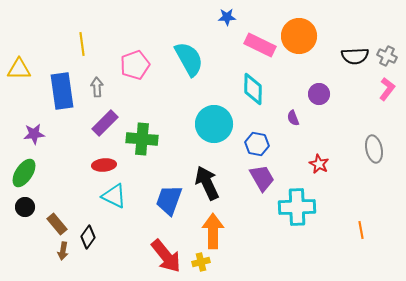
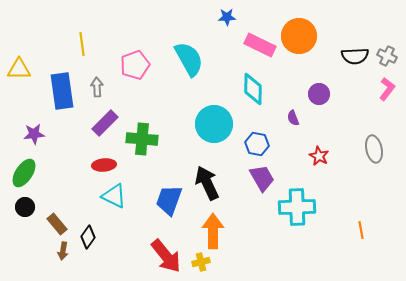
red star: moved 8 px up
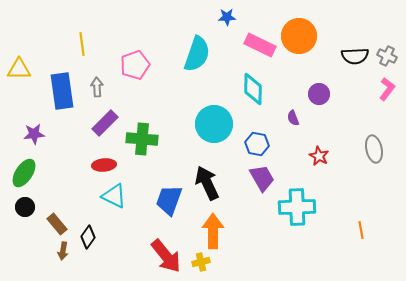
cyan semicircle: moved 8 px right, 5 px up; rotated 48 degrees clockwise
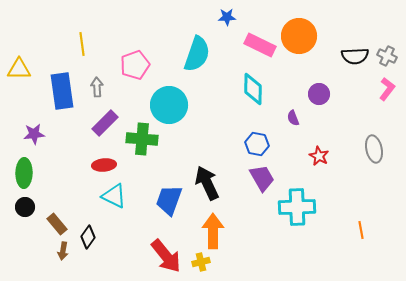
cyan circle: moved 45 px left, 19 px up
green ellipse: rotated 32 degrees counterclockwise
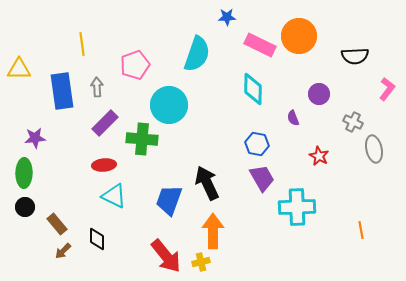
gray cross: moved 34 px left, 66 px down
purple star: moved 1 px right, 4 px down
black diamond: moved 9 px right, 2 px down; rotated 35 degrees counterclockwise
brown arrow: rotated 36 degrees clockwise
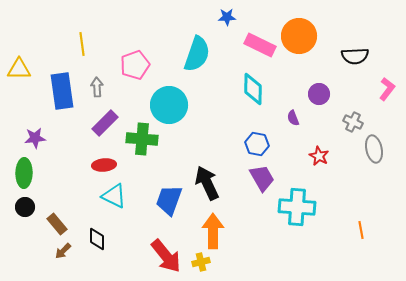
cyan cross: rotated 6 degrees clockwise
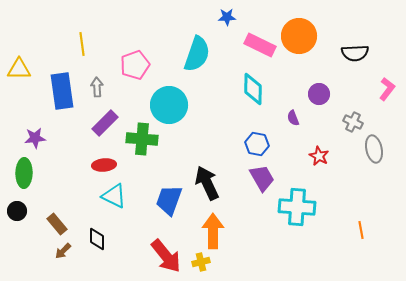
black semicircle: moved 3 px up
black circle: moved 8 px left, 4 px down
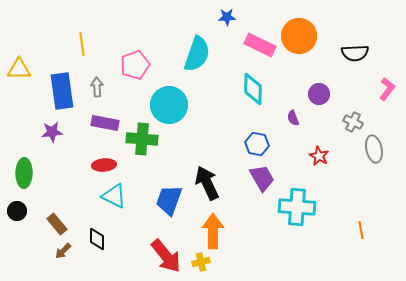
purple rectangle: rotated 56 degrees clockwise
purple star: moved 17 px right, 6 px up
